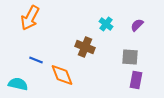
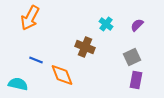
gray square: moved 2 px right; rotated 30 degrees counterclockwise
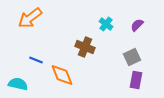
orange arrow: rotated 25 degrees clockwise
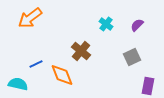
brown cross: moved 4 px left, 4 px down; rotated 18 degrees clockwise
blue line: moved 4 px down; rotated 48 degrees counterclockwise
purple rectangle: moved 12 px right, 6 px down
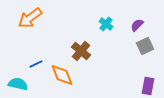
gray square: moved 13 px right, 11 px up
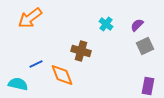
brown cross: rotated 24 degrees counterclockwise
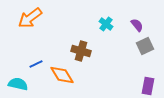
purple semicircle: rotated 96 degrees clockwise
orange diamond: rotated 10 degrees counterclockwise
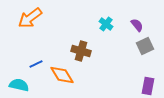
cyan semicircle: moved 1 px right, 1 px down
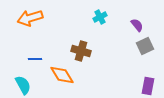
orange arrow: rotated 20 degrees clockwise
cyan cross: moved 6 px left, 7 px up; rotated 24 degrees clockwise
blue line: moved 1 px left, 5 px up; rotated 24 degrees clockwise
cyan semicircle: moved 4 px right; rotated 48 degrees clockwise
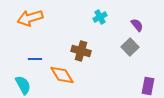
gray square: moved 15 px left, 1 px down; rotated 18 degrees counterclockwise
